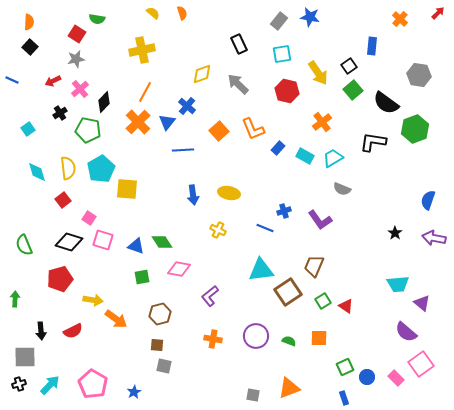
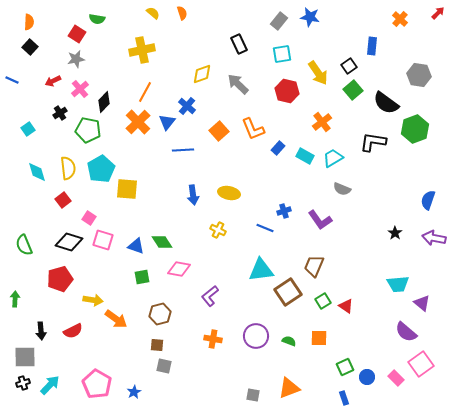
black cross at (19, 384): moved 4 px right, 1 px up
pink pentagon at (93, 384): moved 4 px right
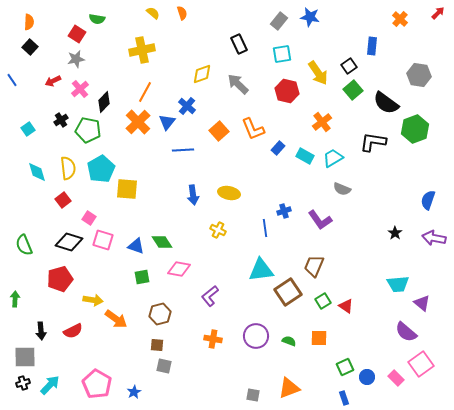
blue line at (12, 80): rotated 32 degrees clockwise
black cross at (60, 113): moved 1 px right, 7 px down
blue line at (265, 228): rotated 60 degrees clockwise
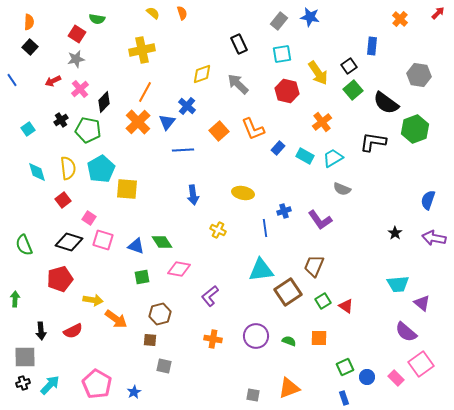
yellow ellipse at (229, 193): moved 14 px right
brown square at (157, 345): moved 7 px left, 5 px up
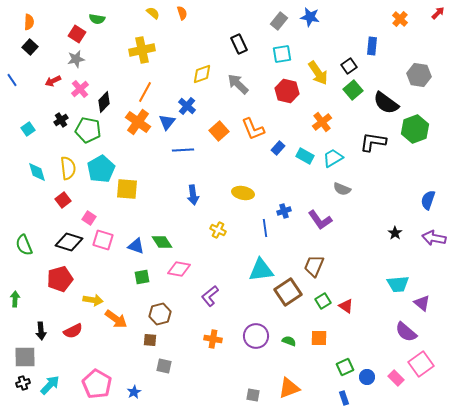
orange cross at (138, 122): rotated 10 degrees counterclockwise
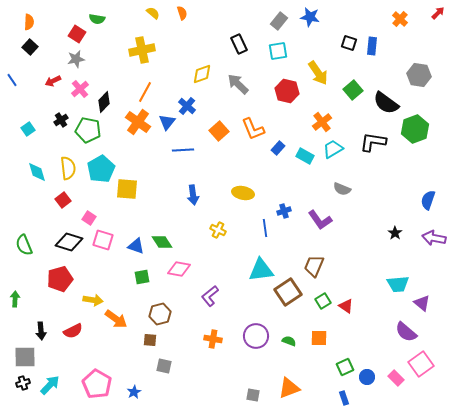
cyan square at (282, 54): moved 4 px left, 3 px up
black square at (349, 66): moved 23 px up; rotated 35 degrees counterclockwise
cyan trapezoid at (333, 158): moved 9 px up
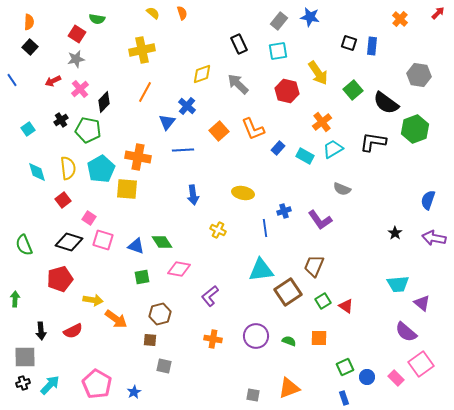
orange cross at (138, 122): moved 35 px down; rotated 25 degrees counterclockwise
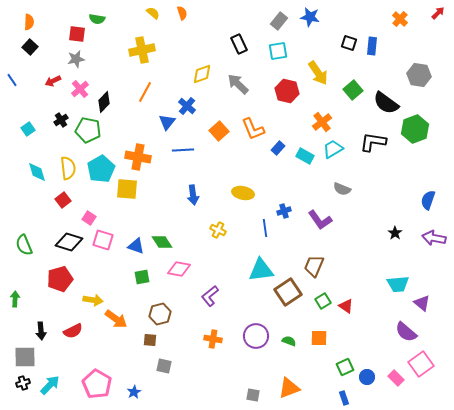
red square at (77, 34): rotated 24 degrees counterclockwise
